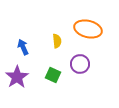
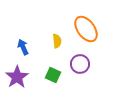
orange ellipse: moved 2 px left; rotated 40 degrees clockwise
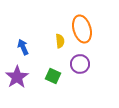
orange ellipse: moved 4 px left; rotated 20 degrees clockwise
yellow semicircle: moved 3 px right
green square: moved 1 px down
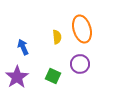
yellow semicircle: moved 3 px left, 4 px up
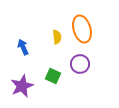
purple star: moved 5 px right, 9 px down; rotated 10 degrees clockwise
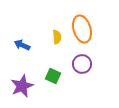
blue arrow: moved 1 px left, 2 px up; rotated 42 degrees counterclockwise
purple circle: moved 2 px right
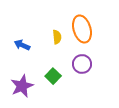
green square: rotated 21 degrees clockwise
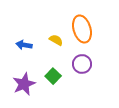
yellow semicircle: moved 1 px left, 3 px down; rotated 56 degrees counterclockwise
blue arrow: moved 2 px right; rotated 14 degrees counterclockwise
purple star: moved 2 px right, 2 px up
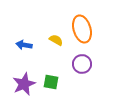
green square: moved 2 px left, 6 px down; rotated 35 degrees counterclockwise
